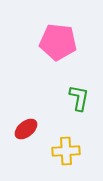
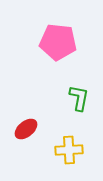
yellow cross: moved 3 px right, 1 px up
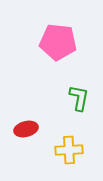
red ellipse: rotated 25 degrees clockwise
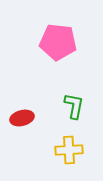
green L-shape: moved 5 px left, 8 px down
red ellipse: moved 4 px left, 11 px up
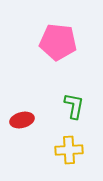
red ellipse: moved 2 px down
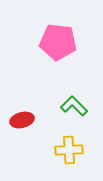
green L-shape: rotated 56 degrees counterclockwise
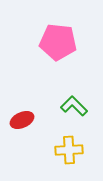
red ellipse: rotated 10 degrees counterclockwise
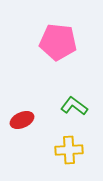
green L-shape: rotated 8 degrees counterclockwise
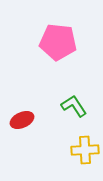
green L-shape: rotated 20 degrees clockwise
yellow cross: moved 16 px right
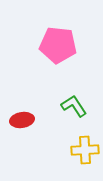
pink pentagon: moved 3 px down
red ellipse: rotated 15 degrees clockwise
